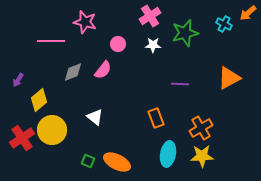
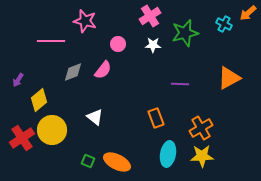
pink star: moved 1 px up
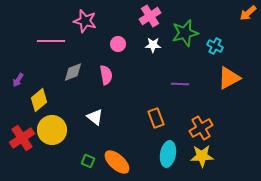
cyan cross: moved 9 px left, 22 px down
pink semicircle: moved 3 px right, 5 px down; rotated 48 degrees counterclockwise
orange ellipse: rotated 16 degrees clockwise
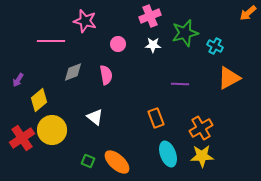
pink cross: rotated 10 degrees clockwise
cyan ellipse: rotated 30 degrees counterclockwise
